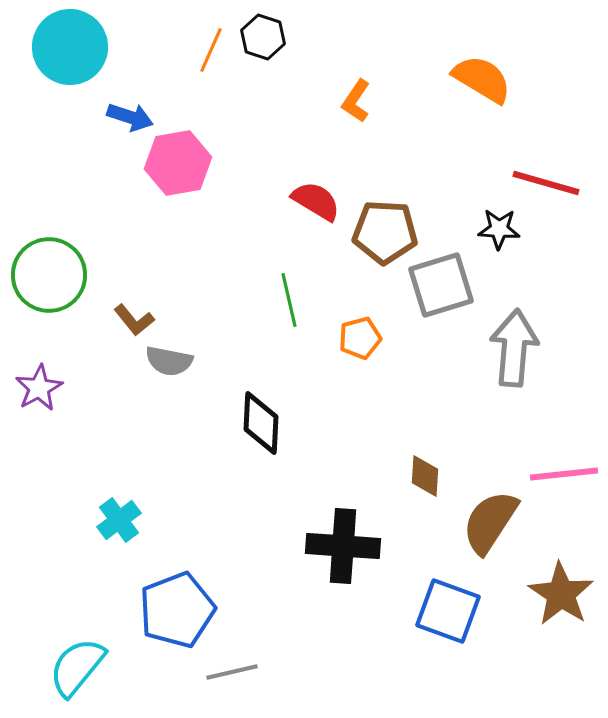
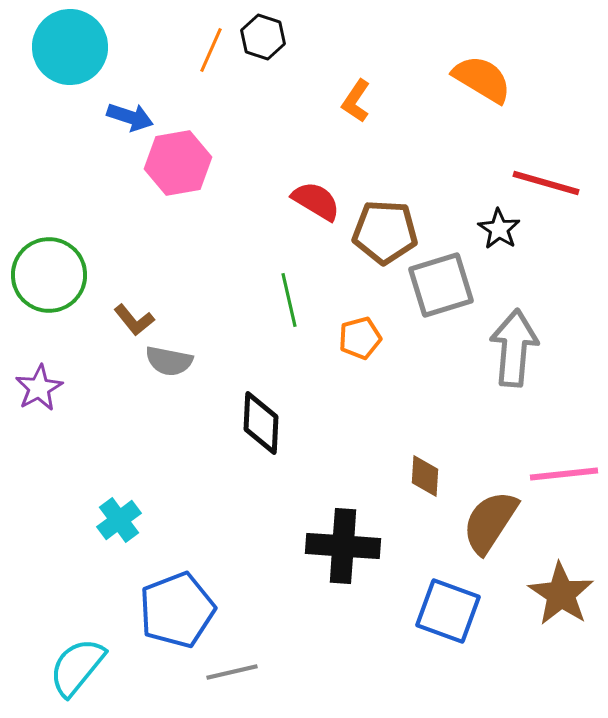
black star: rotated 30 degrees clockwise
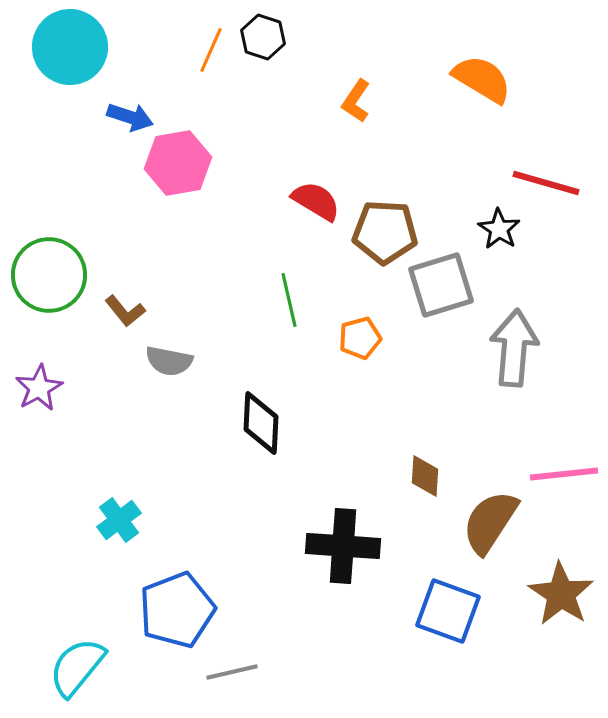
brown L-shape: moved 9 px left, 9 px up
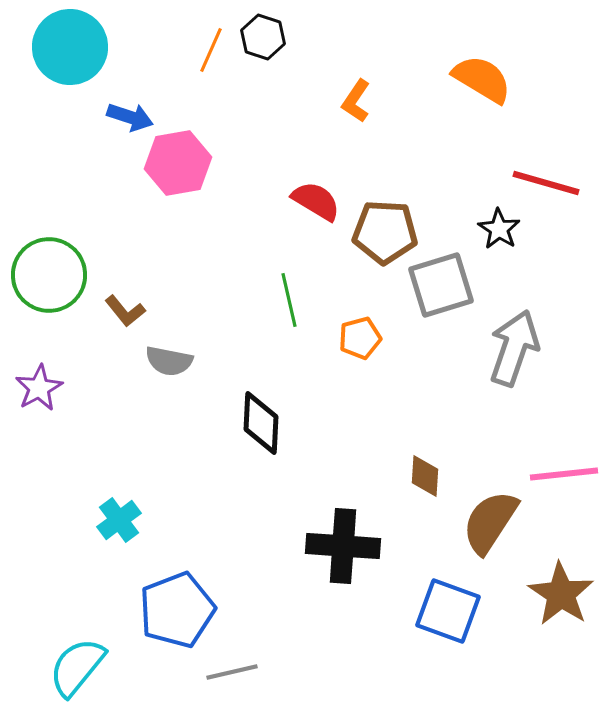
gray arrow: rotated 14 degrees clockwise
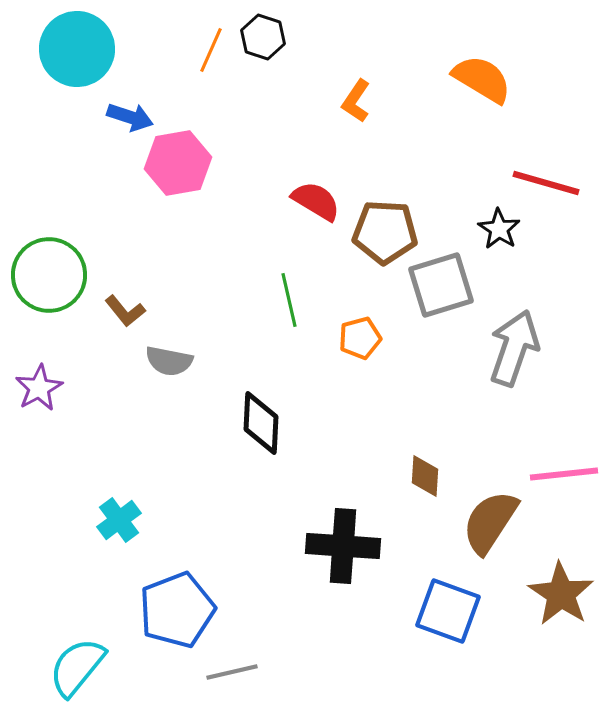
cyan circle: moved 7 px right, 2 px down
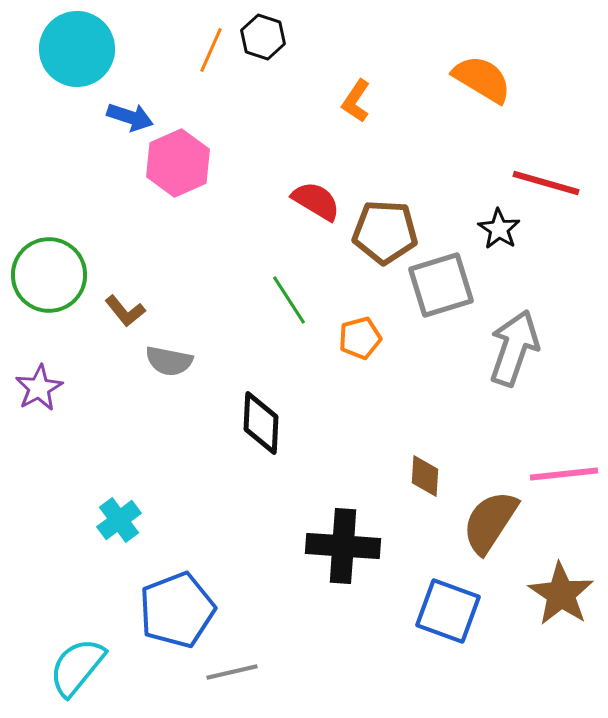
pink hexagon: rotated 14 degrees counterclockwise
green line: rotated 20 degrees counterclockwise
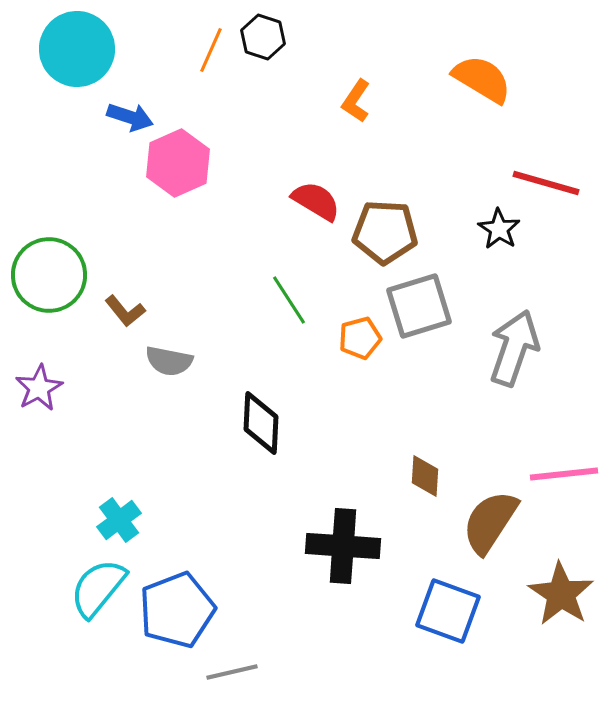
gray square: moved 22 px left, 21 px down
cyan semicircle: moved 21 px right, 79 px up
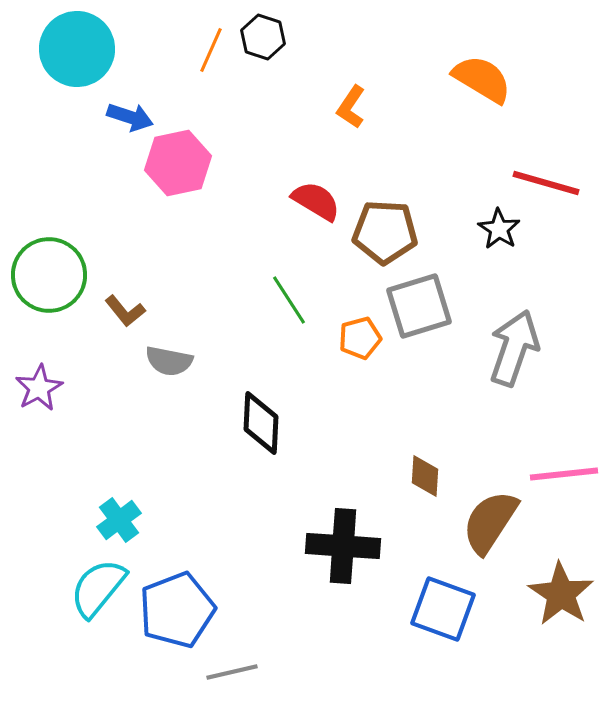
orange L-shape: moved 5 px left, 6 px down
pink hexagon: rotated 12 degrees clockwise
blue square: moved 5 px left, 2 px up
